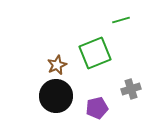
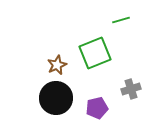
black circle: moved 2 px down
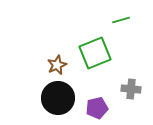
gray cross: rotated 24 degrees clockwise
black circle: moved 2 px right
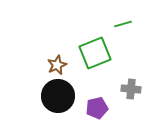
green line: moved 2 px right, 4 px down
black circle: moved 2 px up
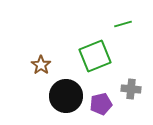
green square: moved 3 px down
brown star: moved 16 px left; rotated 12 degrees counterclockwise
black circle: moved 8 px right
purple pentagon: moved 4 px right, 4 px up
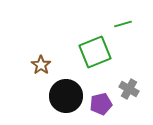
green square: moved 4 px up
gray cross: moved 2 px left; rotated 24 degrees clockwise
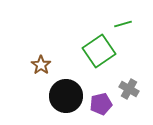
green square: moved 4 px right, 1 px up; rotated 12 degrees counterclockwise
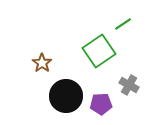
green line: rotated 18 degrees counterclockwise
brown star: moved 1 px right, 2 px up
gray cross: moved 4 px up
purple pentagon: rotated 10 degrees clockwise
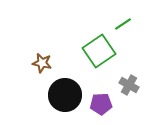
brown star: rotated 24 degrees counterclockwise
black circle: moved 1 px left, 1 px up
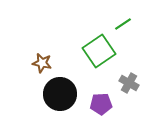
gray cross: moved 2 px up
black circle: moved 5 px left, 1 px up
